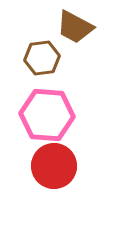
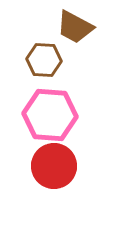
brown hexagon: moved 2 px right, 2 px down; rotated 12 degrees clockwise
pink hexagon: moved 3 px right
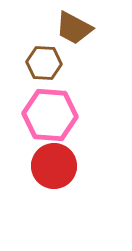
brown trapezoid: moved 1 px left, 1 px down
brown hexagon: moved 3 px down
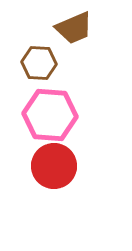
brown trapezoid: rotated 51 degrees counterclockwise
brown hexagon: moved 5 px left
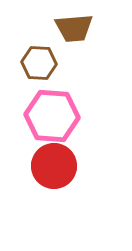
brown trapezoid: rotated 18 degrees clockwise
pink hexagon: moved 2 px right, 1 px down
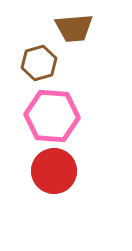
brown hexagon: rotated 20 degrees counterclockwise
red circle: moved 5 px down
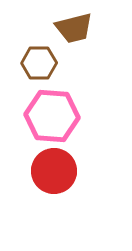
brown trapezoid: rotated 9 degrees counterclockwise
brown hexagon: rotated 16 degrees clockwise
